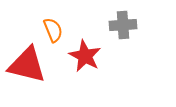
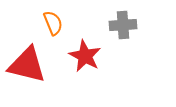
orange semicircle: moved 7 px up
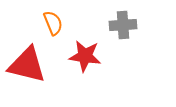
red star: rotated 20 degrees counterclockwise
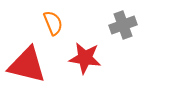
gray cross: rotated 16 degrees counterclockwise
red star: moved 2 px down
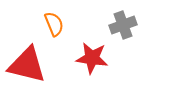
orange semicircle: moved 1 px right, 1 px down
red star: moved 7 px right
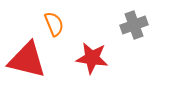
gray cross: moved 11 px right
red triangle: moved 5 px up
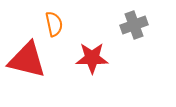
orange semicircle: rotated 10 degrees clockwise
red star: rotated 8 degrees counterclockwise
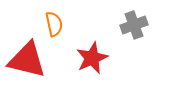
red star: rotated 24 degrees counterclockwise
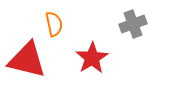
gray cross: moved 1 px left, 1 px up
red star: rotated 8 degrees counterclockwise
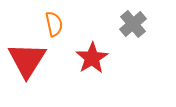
gray cross: rotated 20 degrees counterclockwise
red triangle: rotated 48 degrees clockwise
